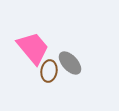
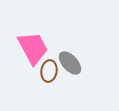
pink trapezoid: rotated 12 degrees clockwise
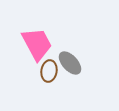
pink trapezoid: moved 4 px right, 4 px up
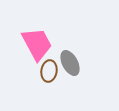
gray ellipse: rotated 15 degrees clockwise
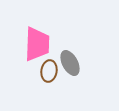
pink trapezoid: rotated 30 degrees clockwise
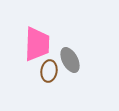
gray ellipse: moved 3 px up
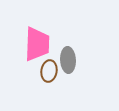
gray ellipse: moved 2 px left; rotated 25 degrees clockwise
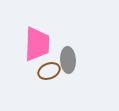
brown ellipse: rotated 60 degrees clockwise
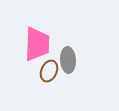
brown ellipse: rotated 45 degrees counterclockwise
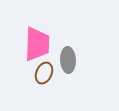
brown ellipse: moved 5 px left, 2 px down
